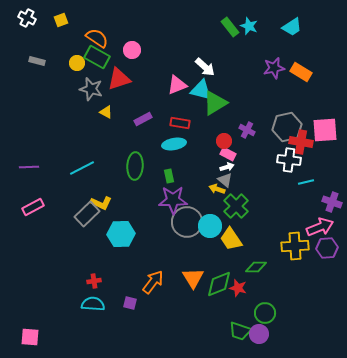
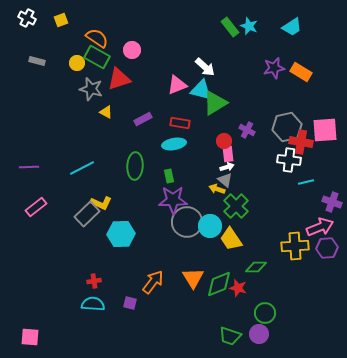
pink rectangle at (228, 154): rotated 56 degrees clockwise
pink rectangle at (33, 207): moved 3 px right; rotated 10 degrees counterclockwise
green trapezoid at (240, 331): moved 10 px left, 5 px down
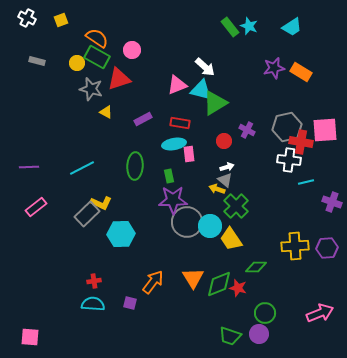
pink rectangle at (228, 154): moved 39 px left
pink arrow at (320, 227): moved 86 px down
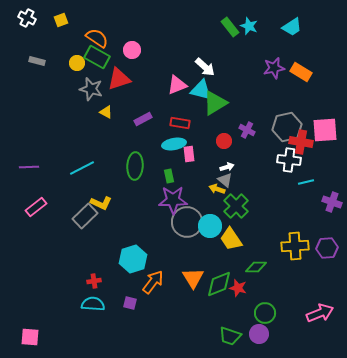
gray rectangle at (87, 214): moved 2 px left, 2 px down
cyan hexagon at (121, 234): moved 12 px right, 25 px down; rotated 16 degrees counterclockwise
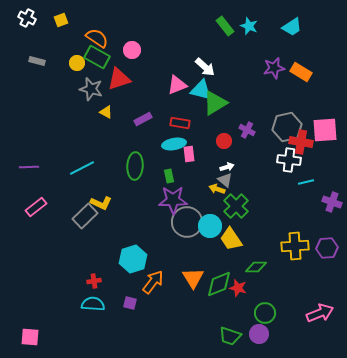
green rectangle at (230, 27): moved 5 px left, 1 px up
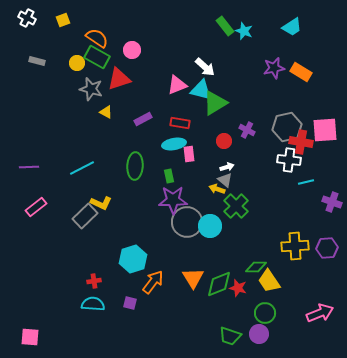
yellow square at (61, 20): moved 2 px right
cyan star at (249, 26): moved 5 px left, 5 px down
yellow trapezoid at (231, 239): moved 38 px right, 42 px down
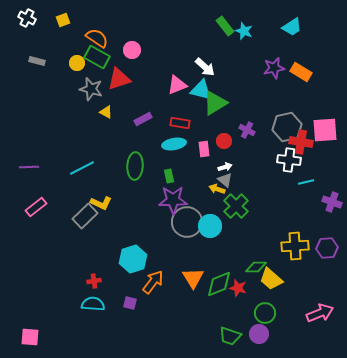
pink rectangle at (189, 154): moved 15 px right, 5 px up
white arrow at (227, 167): moved 2 px left
yellow trapezoid at (269, 281): moved 2 px right, 2 px up; rotated 15 degrees counterclockwise
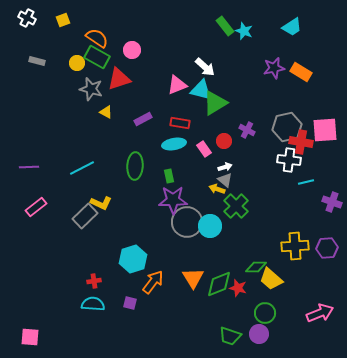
pink rectangle at (204, 149): rotated 28 degrees counterclockwise
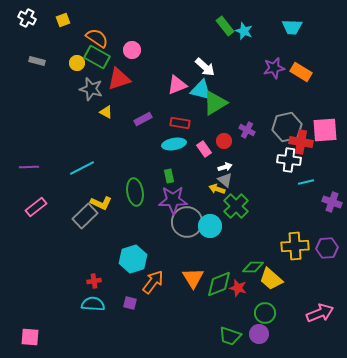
cyan trapezoid at (292, 27): rotated 35 degrees clockwise
green ellipse at (135, 166): moved 26 px down; rotated 12 degrees counterclockwise
green diamond at (256, 267): moved 3 px left
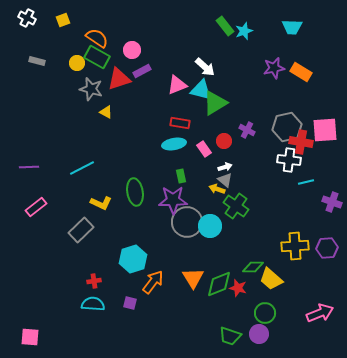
cyan star at (244, 31): rotated 30 degrees clockwise
purple rectangle at (143, 119): moved 1 px left, 48 px up
green rectangle at (169, 176): moved 12 px right
green cross at (236, 206): rotated 10 degrees counterclockwise
gray rectangle at (85, 216): moved 4 px left, 14 px down
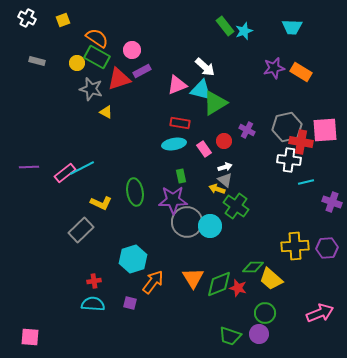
pink rectangle at (36, 207): moved 29 px right, 34 px up
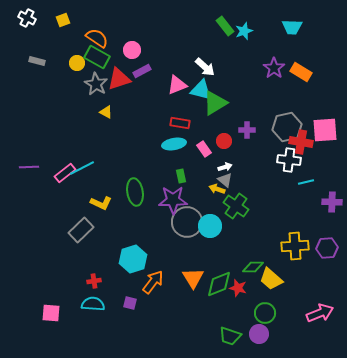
purple star at (274, 68): rotated 25 degrees counterclockwise
gray star at (91, 89): moved 5 px right, 5 px up; rotated 15 degrees clockwise
purple cross at (247, 130): rotated 28 degrees counterclockwise
purple cross at (332, 202): rotated 18 degrees counterclockwise
pink square at (30, 337): moved 21 px right, 24 px up
